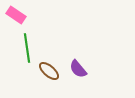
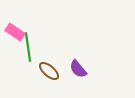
pink rectangle: moved 1 px left, 17 px down
green line: moved 1 px right, 1 px up
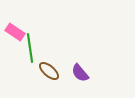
green line: moved 2 px right, 1 px down
purple semicircle: moved 2 px right, 4 px down
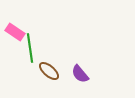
purple semicircle: moved 1 px down
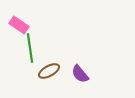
pink rectangle: moved 4 px right, 7 px up
brown ellipse: rotated 70 degrees counterclockwise
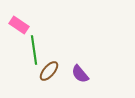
green line: moved 4 px right, 2 px down
brown ellipse: rotated 20 degrees counterclockwise
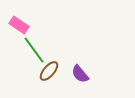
green line: rotated 28 degrees counterclockwise
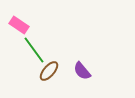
purple semicircle: moved 2 px right, 3 px up
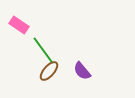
green line: moved 9 px right
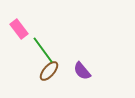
pink rectangle: moved 4 px down; rotated 18 degrees clockwise
